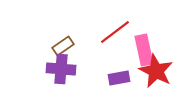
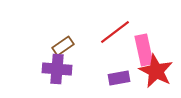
purple cross: moved 4 px left
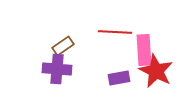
red line: rotated 40 degrees clockwise
pink rectangle: rotated 8 degrees clockwise
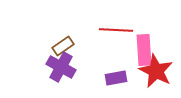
red line: moved 1 px right, 2 px up
purple cross: moved 4 px right, 2 px up; rotated 24 degrees clockwise
purple rectangle: moved 3 px left
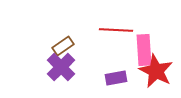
purple cross: rotated 16 degrees clockwise
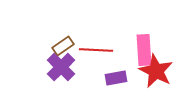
red line: moved 20 px left, 20 px down
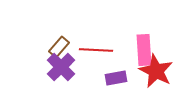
brown rectangle: moved 4 px left, 1 px down; rotated 15 degrees counterclockwise
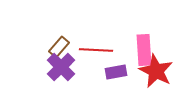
purple rectangle: moved 6 px up
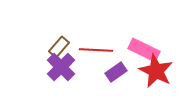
pink rectangle: rotated 60 degrees counterclockwise
purple rectangle: rotated 25 degrees counterclockwise
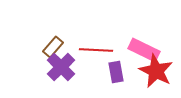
brown rectangle: moved 6 px left
purple rectangle: rotated 65 degrees counterclockwise
